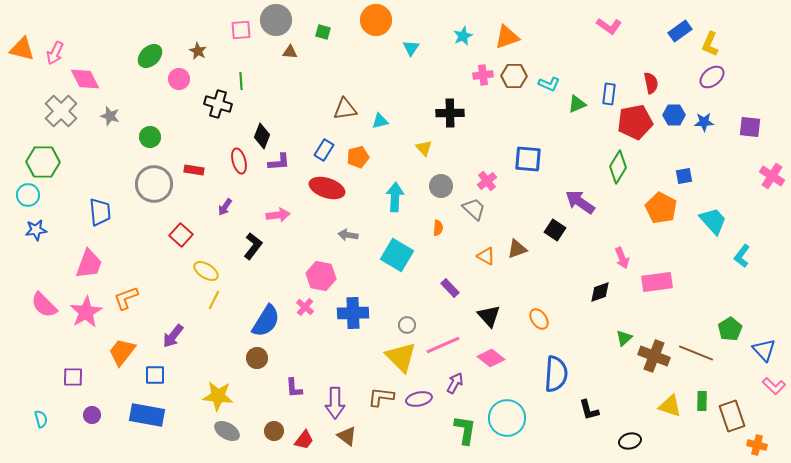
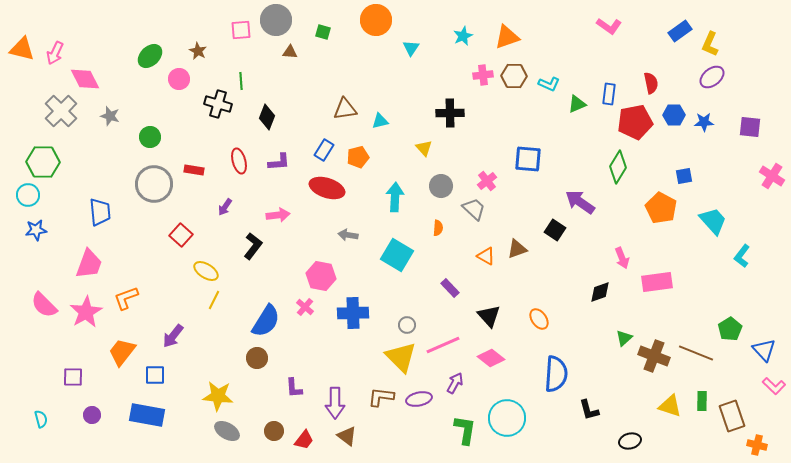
black diamond at (262, 136): moved 5 px right, 19 px up
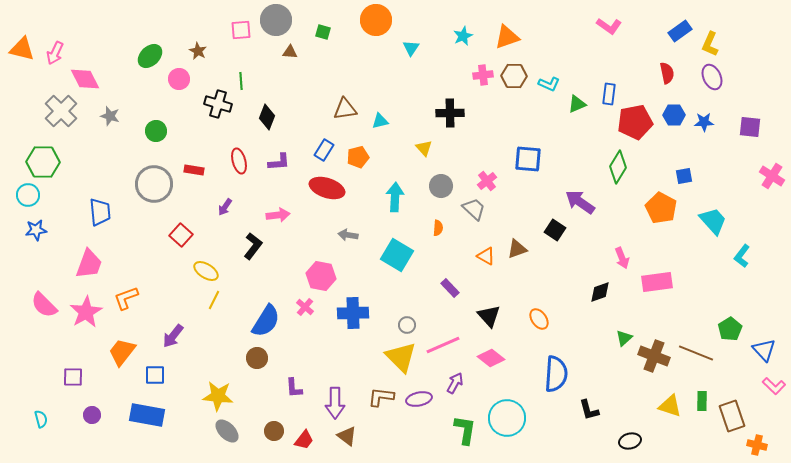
purple ellipse at (712, 77): rotated 75 degrees counterclockwise
red semicircle at (651, 83): moved 16 px right, 10 px up
green circle at (150, 137): moved 6 px right, 6 px up
gray ellipse at (227, 431): rotated 15 degrees clockwise
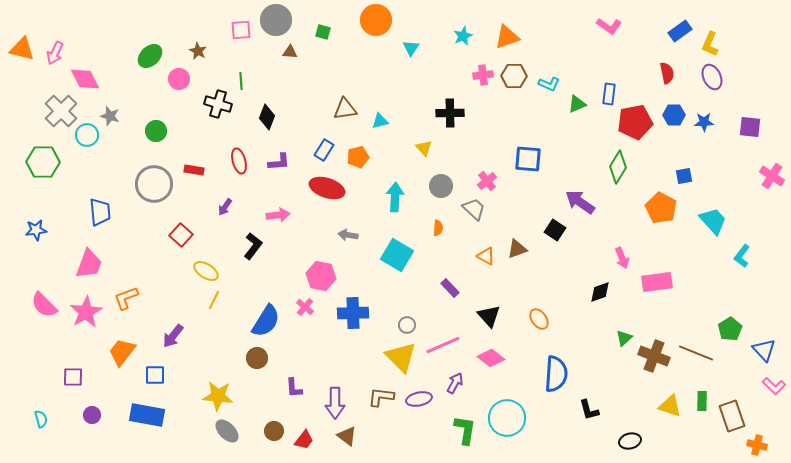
cyan circle at (28, 195): moved 59 px right, 60 px up
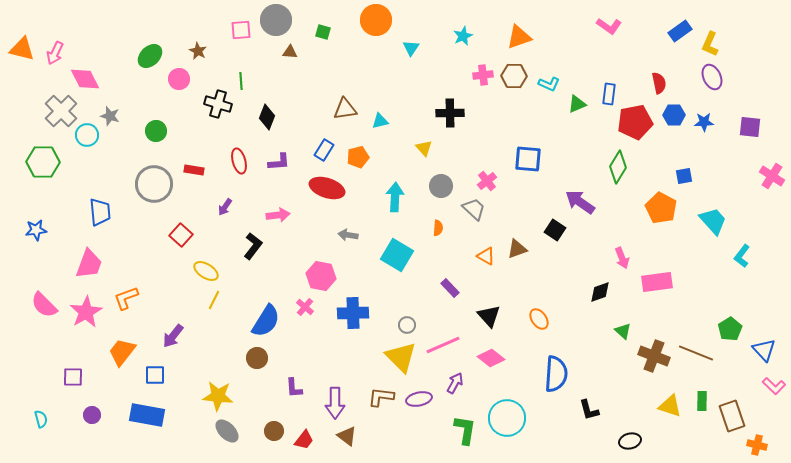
orange triangle at (507, 37): moved 12 px right
red semicircle at (667, 73): moved 8 px left, 10 px down
green triangle at (624, 338): moved 1 px left, 7 px up; rotated 36 degrees counterclockwise
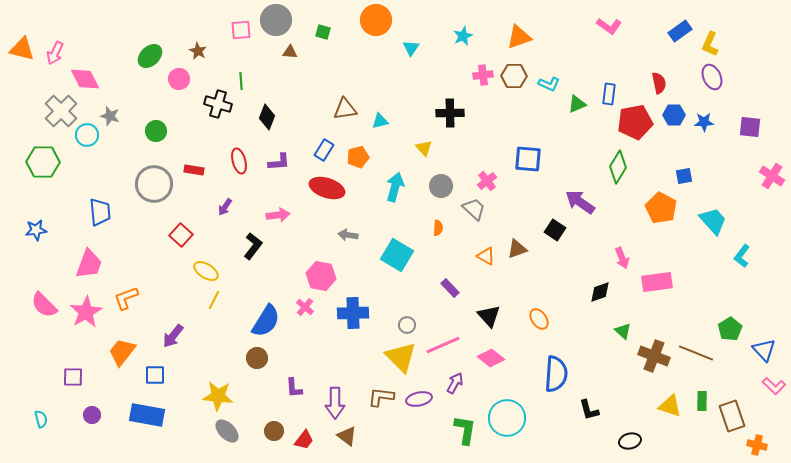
cyan arrow at (395, 197): moved 10 px up; rotated 12 degrees clockwise
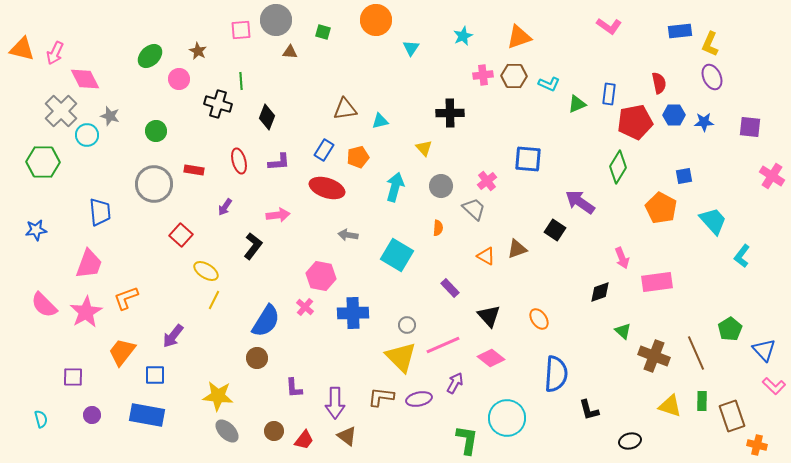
blue rectangle at (680, 31): rotated 30 degrees clockwise
brown line at (696, 353): rotated 44 degrees clockwise
green L-shape at (465, 430): moved 2 px right, 10 px down
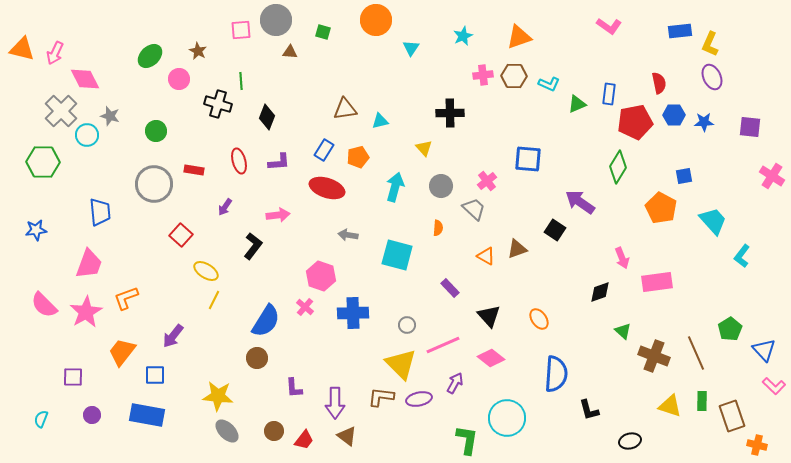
cyan square at (397, 255): rotated 16 degrees counterclockwise
pink hexagon at (321, 276): rotated 8 degrees clockwise
yellow triangle at (401, 357): moved 7 px down
cyan semicircle at (41, 419): rotated 144 degrees counterclockwise
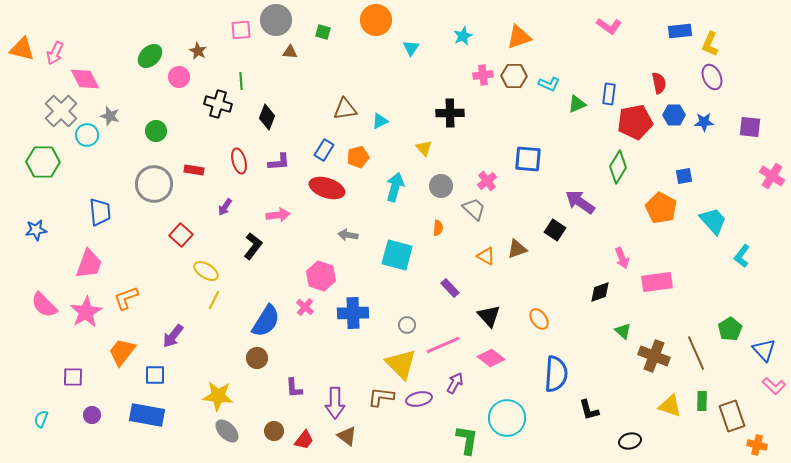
pink circle at (179, 79): moved 2 px up
cyan triangle at (380, 121): rotated 12 degrees counterclockwise
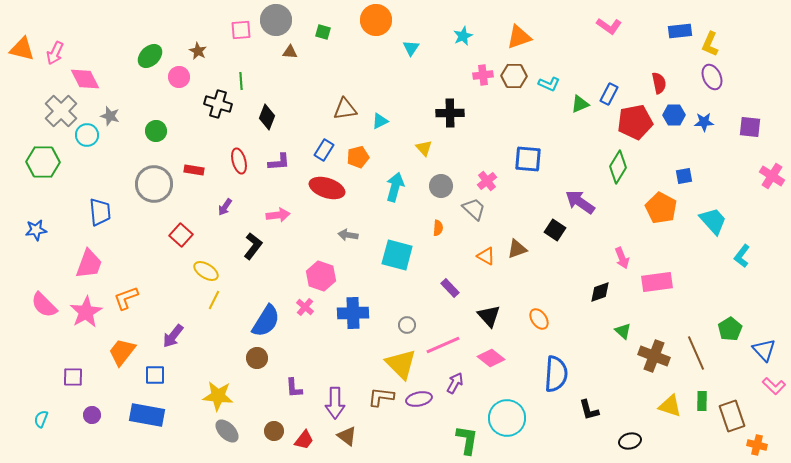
blue rectangle at (609, 94): rotated 20 degrees clockwise
green triangle at (577, 104): moved 3 px right
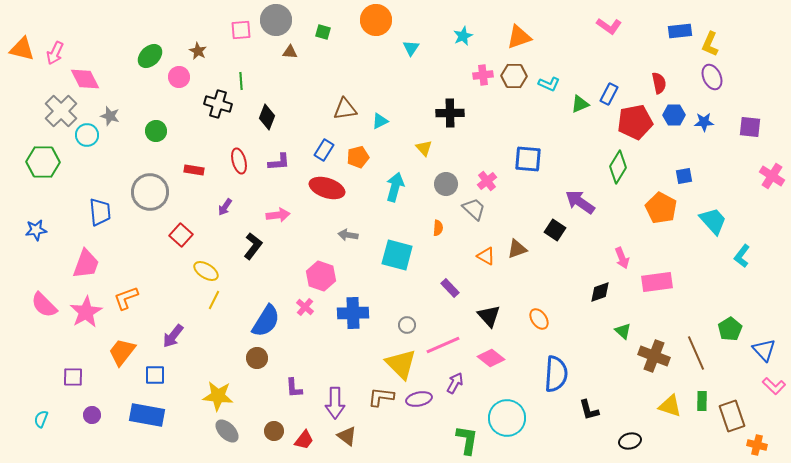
gray circle at (154, 184): moved 4 px left, 8 px down
gray circle at (441, 186): moved 5 px right, 2 px up
pink trapezoid at (89, 264): moved 3 px left
